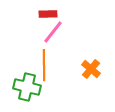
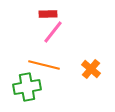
orange line: rotated 76 degrees counterclockwise
green cross: rotated 24 degrees counterclockwise
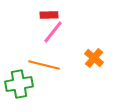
red rectangle: moved 1 px right, 1 px down
orange cross: moved 3 px right, 11 px up
green cross: moved 8 px left, 3 px up
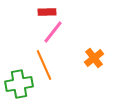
red rectangle: moved 2 px left, 3 px up
orange cross: rotated 12 degrees clockwise
orange line: rotated 52 degrees clockwise
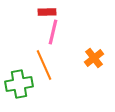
pink line: rotated 25 degrees counterclockwise
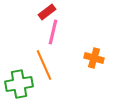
red rectangle: rotated 36 degrees counterclockwise
orange cross: rotated 36 degrees counterclockwise
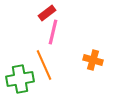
red rectangle: moved 1 px down
orange cross: moved 1 px left, 2 px down
green cross: moved 1 px right, 5 px up
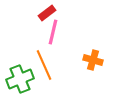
green cross: rotated 12 degrees counterclockwise
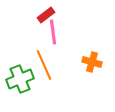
red rectangle: moved 1 px left, 2 px down
pink line: rotated 20 degrees counterclockwise
orange cross: moved 1 px left, 2 px down
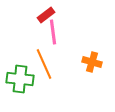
orange line: moved 1 px up
green cross: rotated 28 degrees clockwise
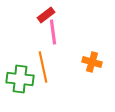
orange line: moved 1 px left, 3 px down; rotated 12 degrees clockwise
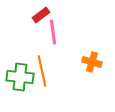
red rectangle: moved 5 px left
orange line: moved 1 px left, 4 px down
green cross: moved 2 px up
